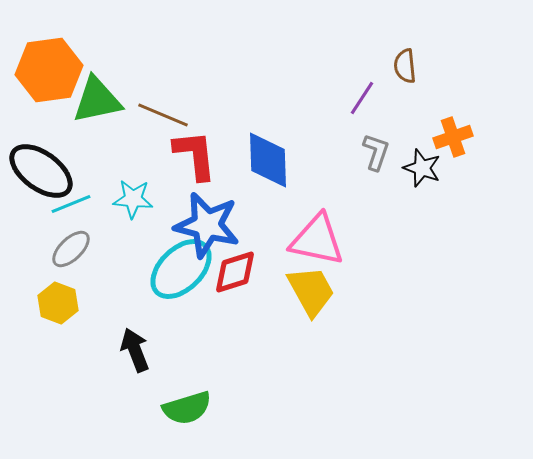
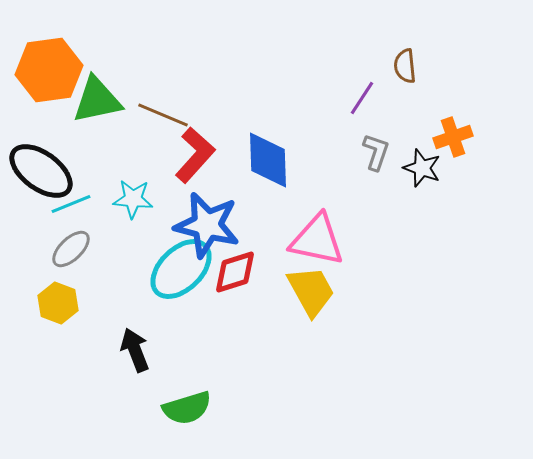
red L-shape: rotated 48 degrees clockwise
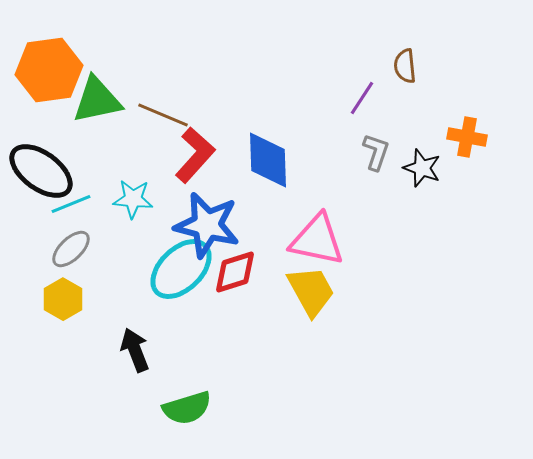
orange cross: moved 14 px right; rotated 30 degrees clockwise
yellow hexagon: moved 5 px right, 4 px up; rotated 9 degrees clockwise
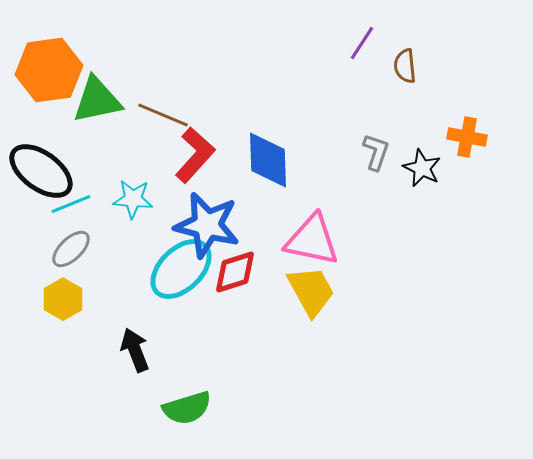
purple line: moved 55 px up
black star: rotated 6 degrees clockwise
pink triangle: moved 5 px left
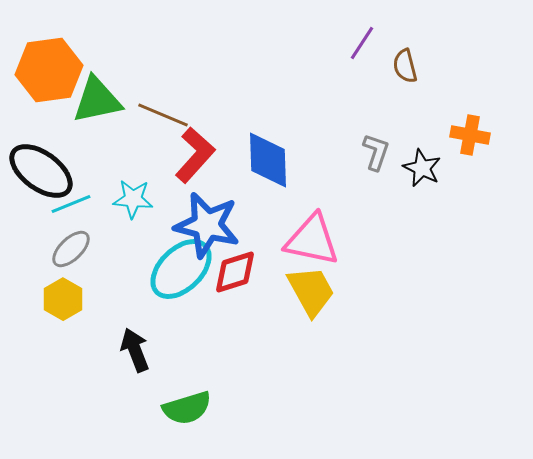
brown semicircle: rotated 8 degrees counterclockwise
orange cross: moved 3 px right, 2 px up
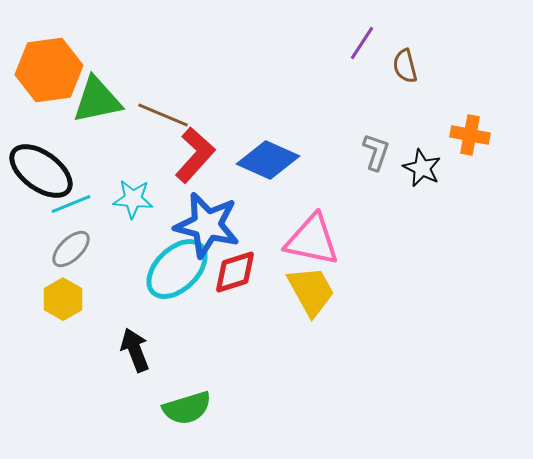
blue diamond: rotated 64 degrees counterclockwise
cyan ellipse: moved 4 px left
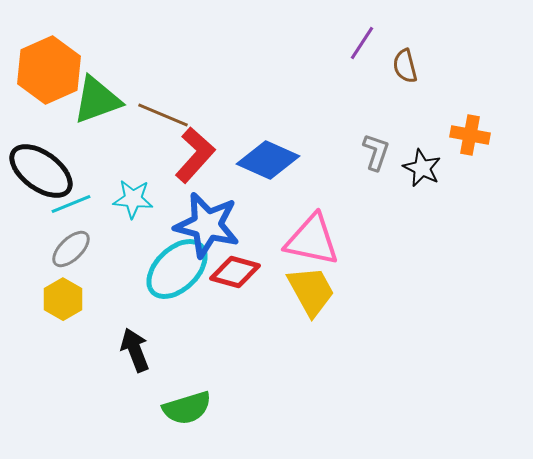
orange hexagon: rotated 16 degrees counterclockwise
green triangle: rotated 8 degrees counterclockwise
red diamond: rotated 33 degrees clockwise
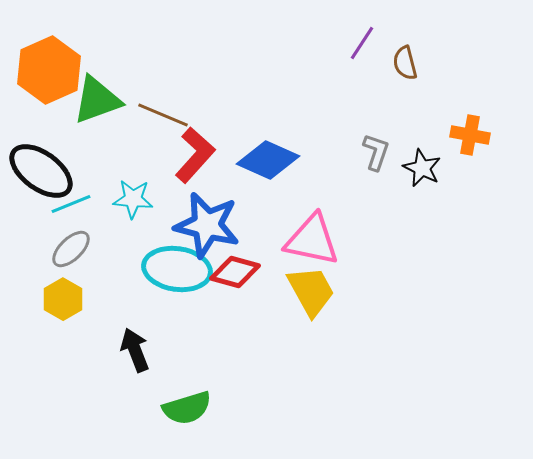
brown semicircle: moved 3 px up
cyan ellipse: rotated 52 degrees clockwise
